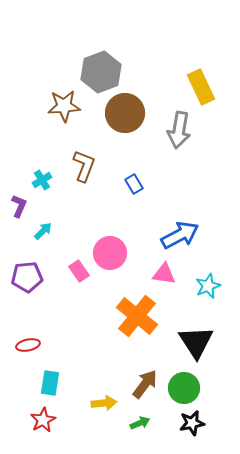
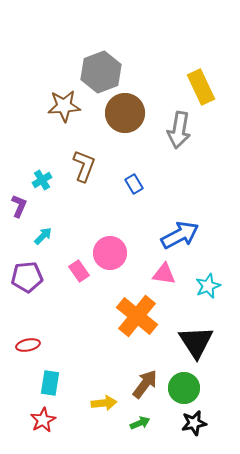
cyan arrow: moved 5 px down
black star: moved 2 px right
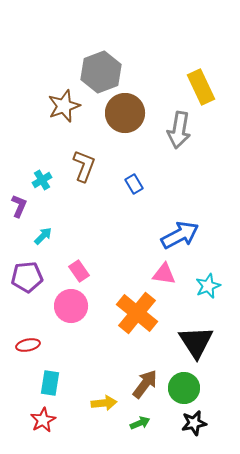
brown star: rotated 16 degrees counterclockwise
pink circle: moved 39 px left, 53 px down
orange cross: moved 3 px up
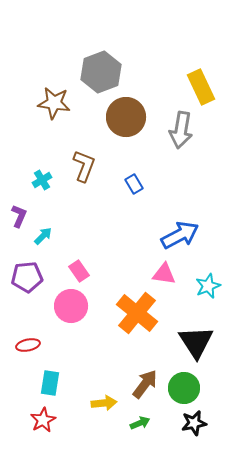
brown star: moved 10 px left, 3 px up; rotated 28 degrees clockwise
brown circle: moved 1 px right, 4 px down
gray arrow: moved 2 px right
purple L-shape: moved 10 px down
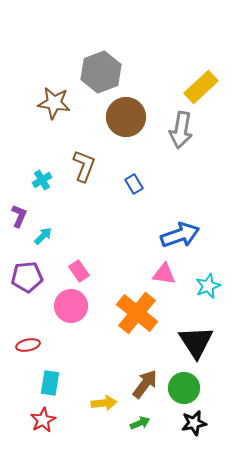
yellow rectangle: rotated 72 degrees clockwise
blue arrow: rotated 9 degrees clockwise
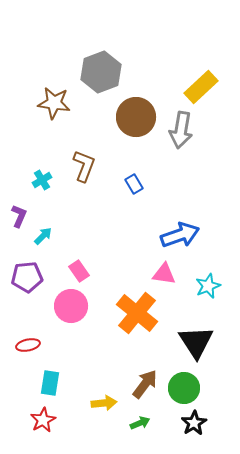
brown circle: moved 10 px right
black star: rotated 20 degrees counterclockwise
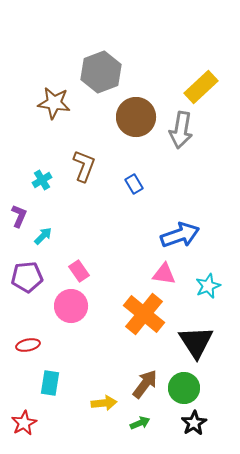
orange cross: moved 7 px right, 1 px down
red star: moved 19 px left, 3 px down
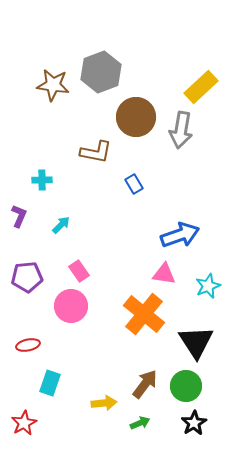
brown star: moved 1 px left, 18 px up
brown L-shape: moved 12 px right, 14 px up; rotated 80 degrees clockwise
cyan cross: rotated 30 degrees clockwise
cyan arrow: moved 18 px right, 11 px up
cyan rectangle: rotated 10 degrees clockwise
green circle: moved 2 px right, 2 px up
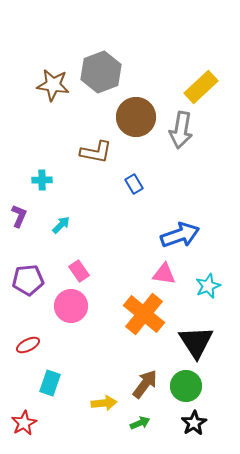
purple pentagon: moved 1 px right, 3 px down
red ellipse: rotated 15 degrees counterclockwise
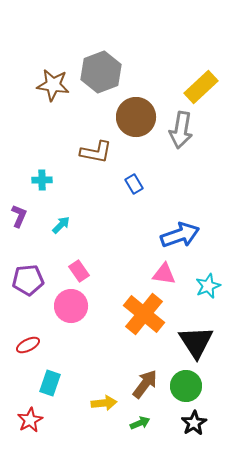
red star: moved 6 px right, 3 px up
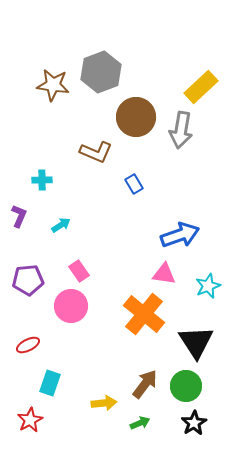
brown L-shape: rotated 12 degrees clockwise
cyan arrow: rotated 12 degrees clockwise
